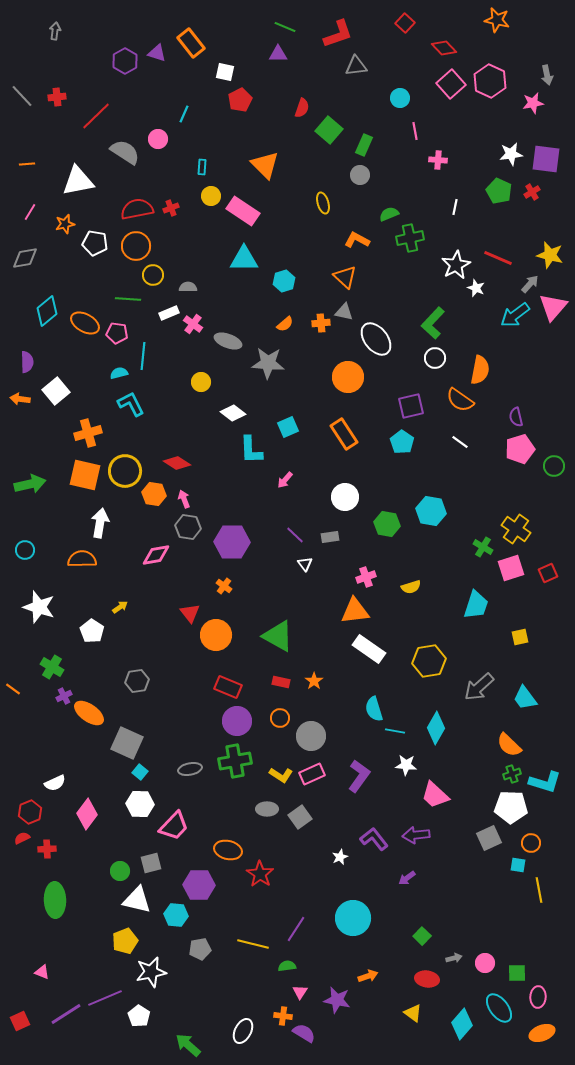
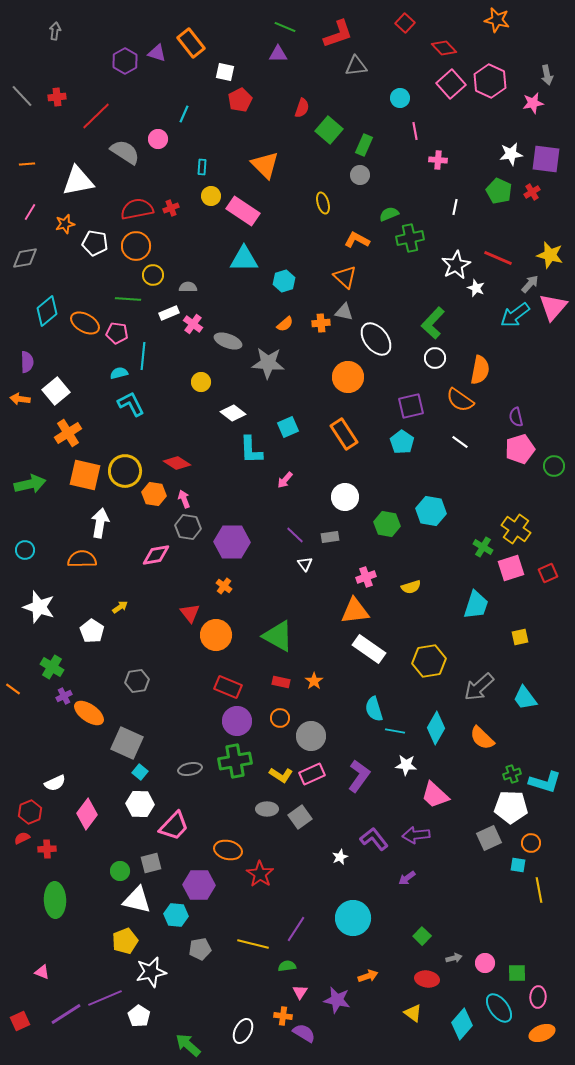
orange cross at (88, 433): moved 20 px left; rotated 16 degrees counterclockwise
orange semicircle at (509, 745): moved 27 px left, 7 px up
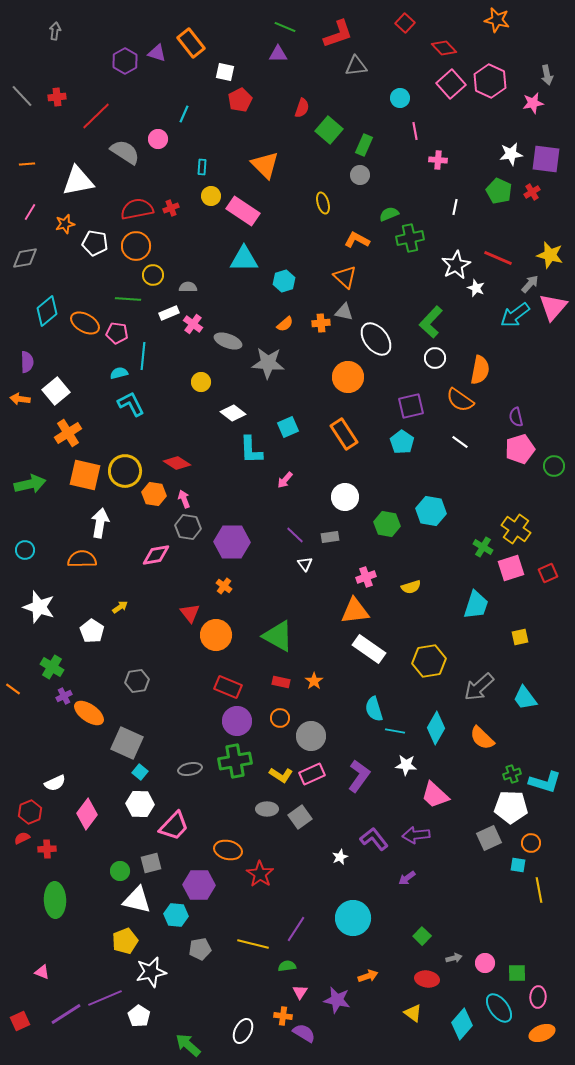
green L-shape at (433, 323): moved 2 px left, 1 px up
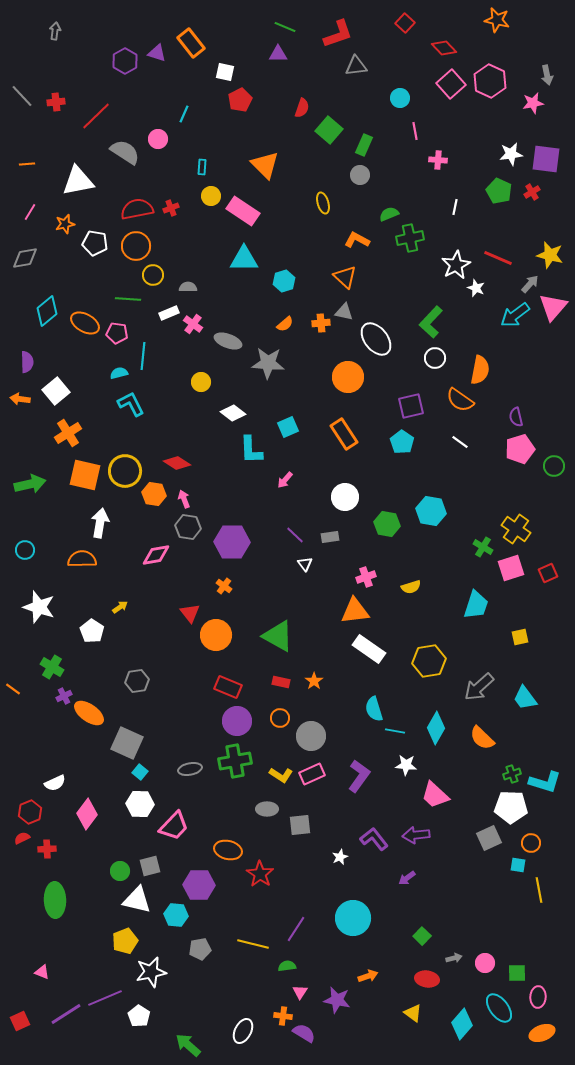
red cross at (57, 97): moved 1 px left, 5 px down
gray square at (300, 817): moved 8 px down; rotated 30 degrees clockwise
gray square at (151, 863): moved 1 px left, 3 px down
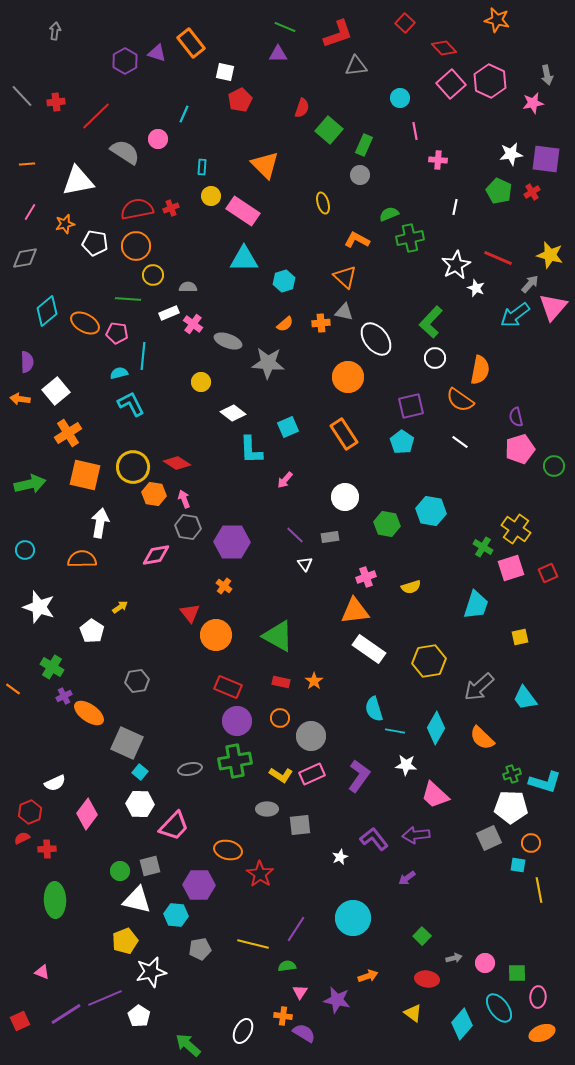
yellow circle at (125, 471): moved 8 px right, 4 px up
